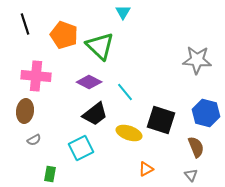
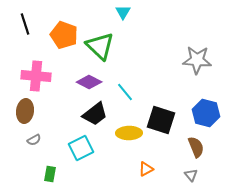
yellow ellipse: rotated 20 degrees counterclockwise
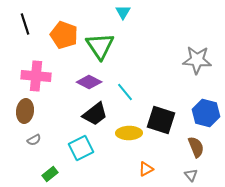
green triangle: rotated 12 degrees clockwise
green rectangle: rotated 42 degrees clockwise
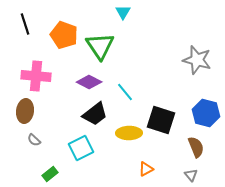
gray star: rotated 12 degrees clockwise
gray semicircle: rotated 72 degrees clockwise
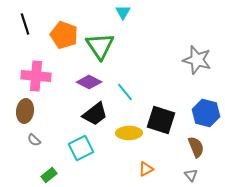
green rectangle: moved 1 px left, 1 px down
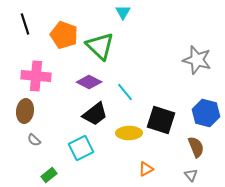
green triangle: rotated 12 degrees counterclockwise
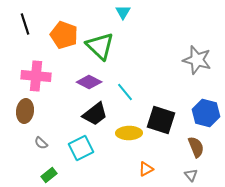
gray semicircle: moved 7 px right, 3 px down
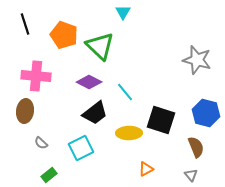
black trapezoid: moved 1 px up
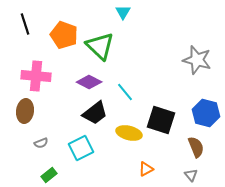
yellow ellipse: rotated 15 degrees clockwise
gray semicircle: rotated 64 degrees counterclockwise
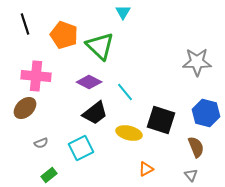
gray star: moved 2 px down; rotated 16 degrees counterclockwise
brown ellipse: moved 3 px up; rotated 40 degrees clockwise
